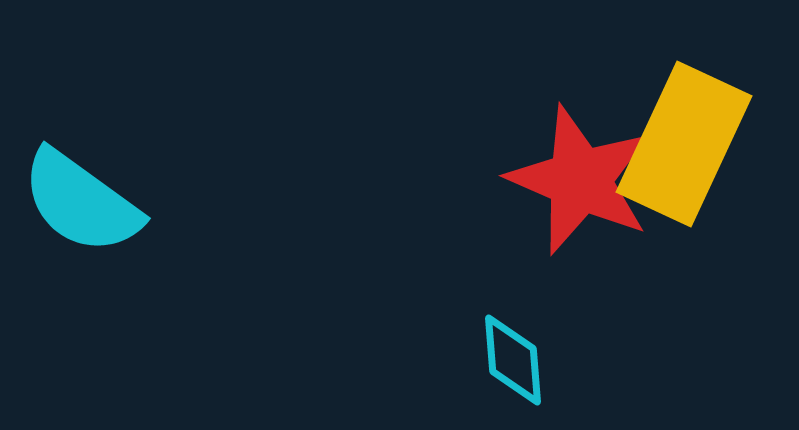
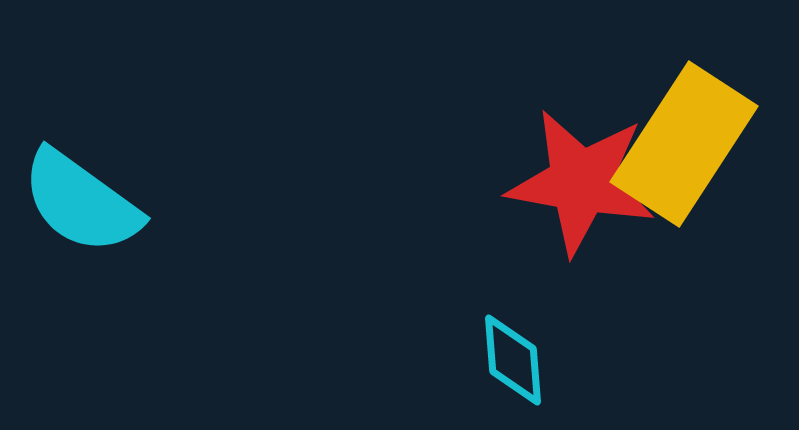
yellow rectangle: rotated 8 degrees clockwise
red star: moved 1 px right, 2 px down; rotated 13 degrees counterclockwise
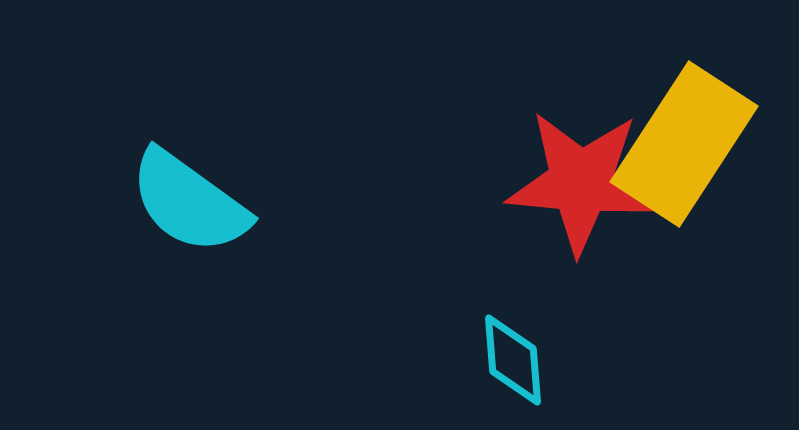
red star: rotated 5 degrees counterclockwise
cyan semicircle: moved 108 px right
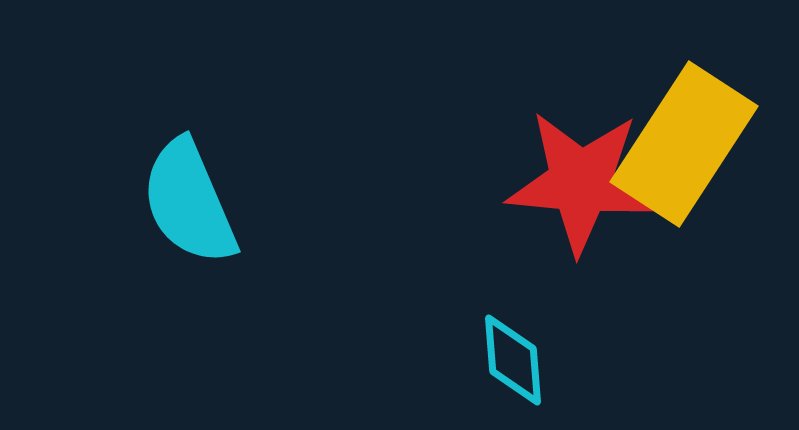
cyan semicircle: rotated 31 degrees clockwise
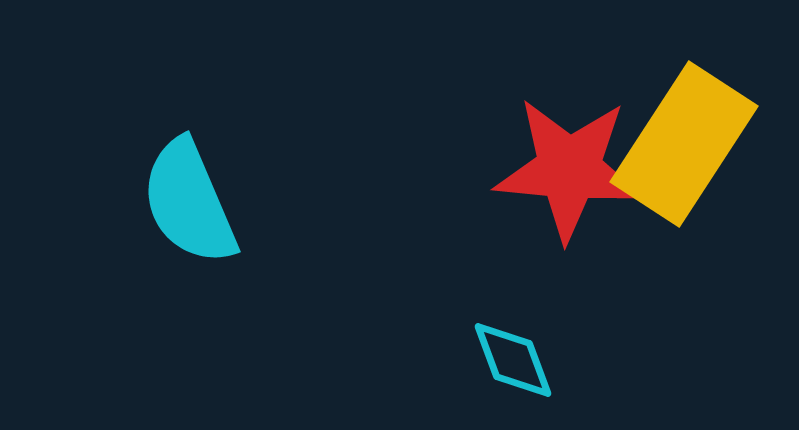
red star: moved 12 px left, 13 px up
cyan diamond: rotated 16 degrees counterclockwise
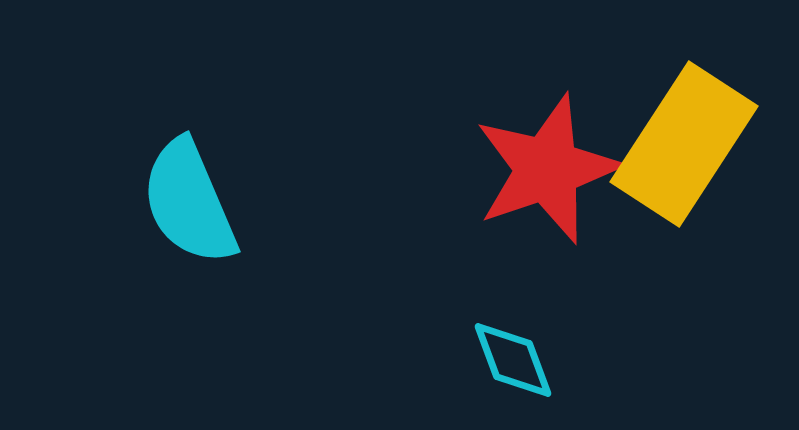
red star: moved 22 px left; rotated 24 degrees counterclockwise
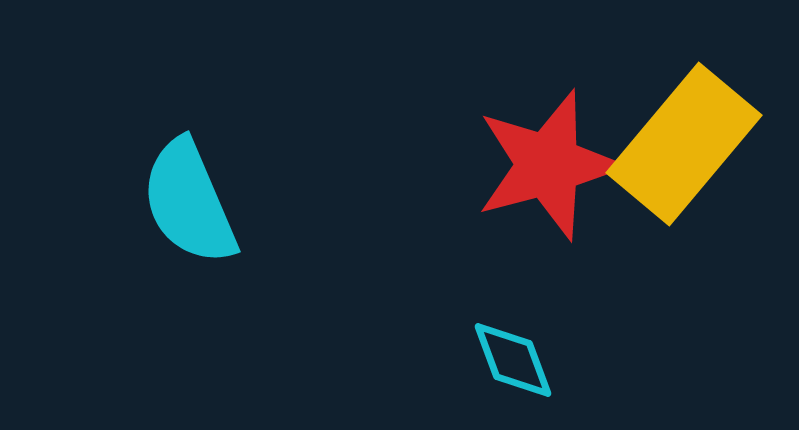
yellow rectangle: rotated 7 degrees clockwise
red star: moved 1 px right, 4 px up; rotated 4 degrees clockwise
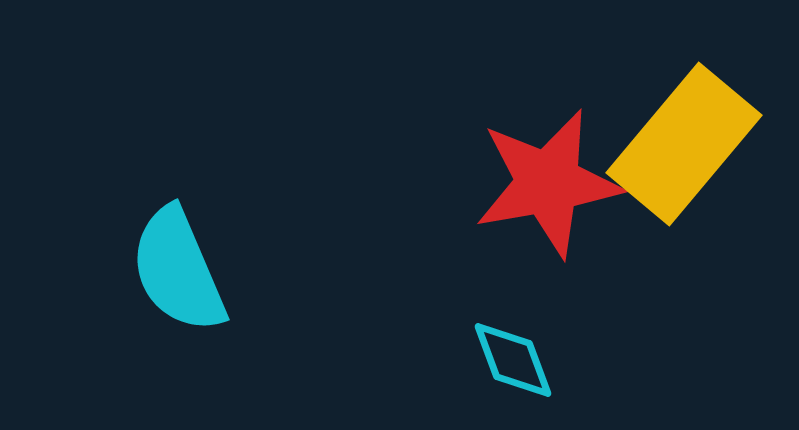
red star: moved 18 px down; rotated 5 degrees clockwise
cyan semicircle: moved 11 px left, 68 px down
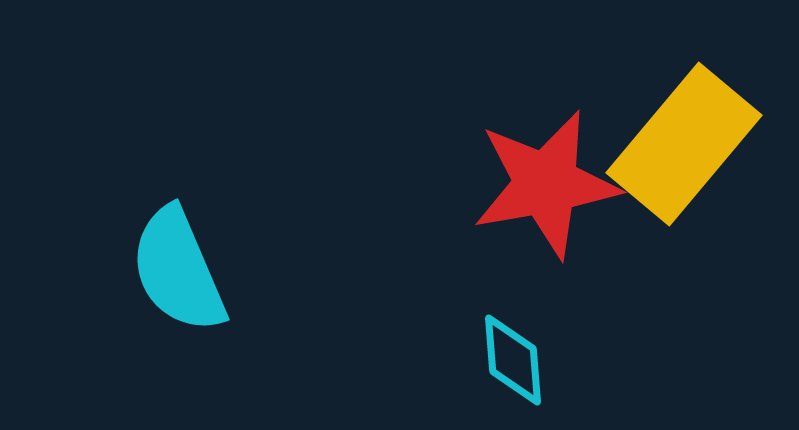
red star: moved 2 px left, 1 px down
cyan diamond: rotated 16 degrees clockwise
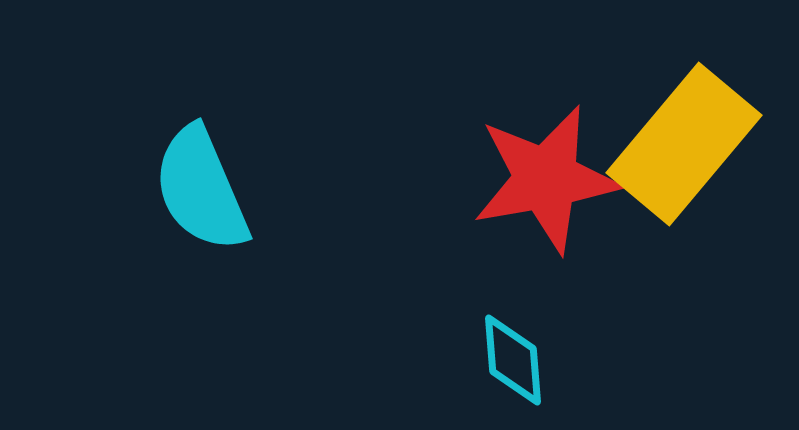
red star: moved 5 px up
cyan semicircle: moved 23 px right, 81 px up
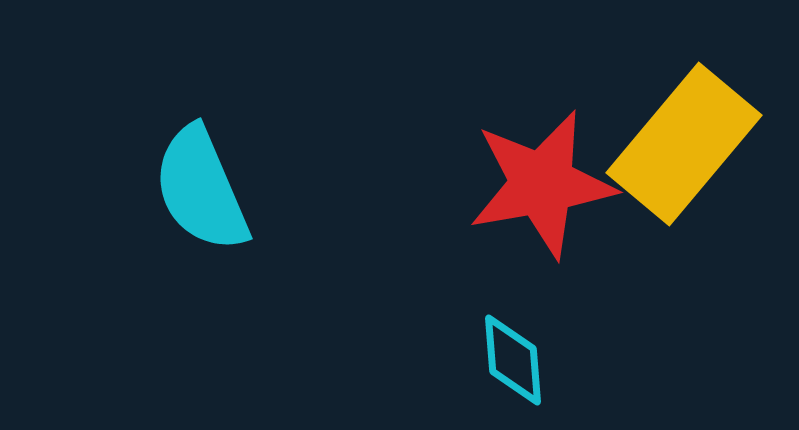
red star: moved 4 px left, 5 px down
